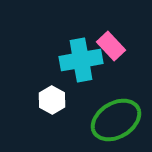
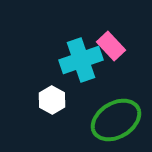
cyan cross: rotated 9 degrees counterclockwise
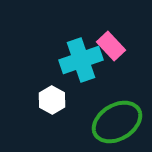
green ellipse: moved 1 px right, 2 px down
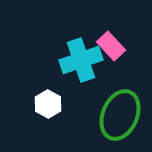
white hexagon: moved 4 px left, 4 px down
green ellipse: moved 3 px right, 7 px up; rotated 36 degrees counterclockwise
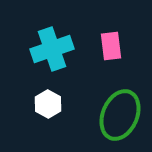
pink rectangle: rotated 36 degrees clockwise
cyan cross: moved 29 px left, 11 px up
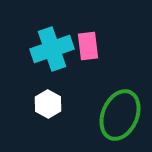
pink rectangle: moved 23 px left
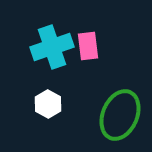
cyan cross: moved 2 px up
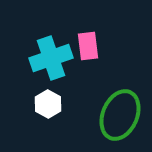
cyan cross: moved 1 px left, 11 px down
